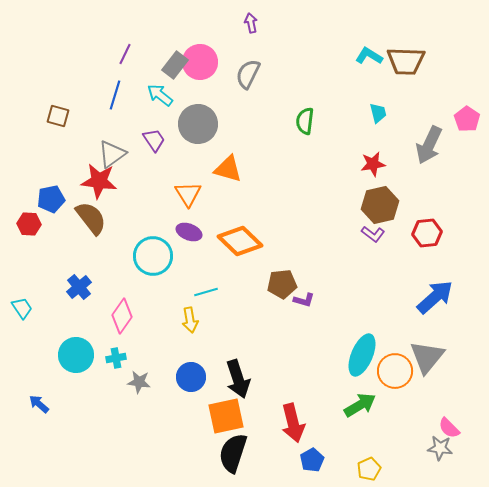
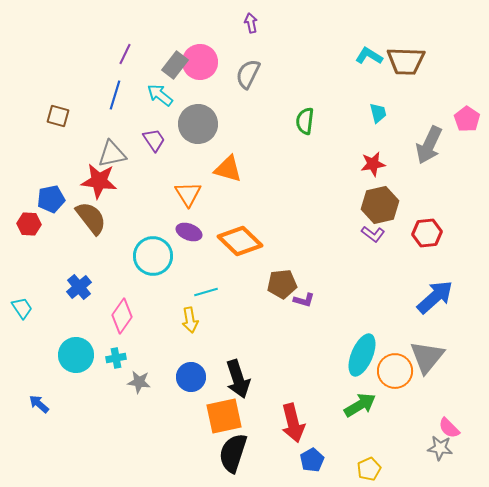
gray triangle at (112, 154): rotated 24 degrees clockwise
orange square at (226, 416): moved 2 px left
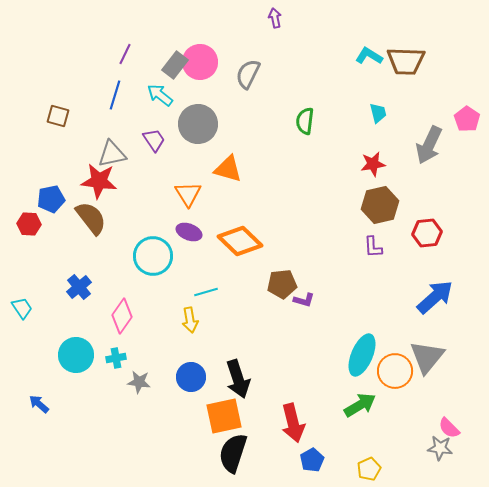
purple arrow at (251, 23): moved 24 px right, 5 px up
purple L-shape at (373, 234): moved 13 px down; rotated 50 degrees clockwise
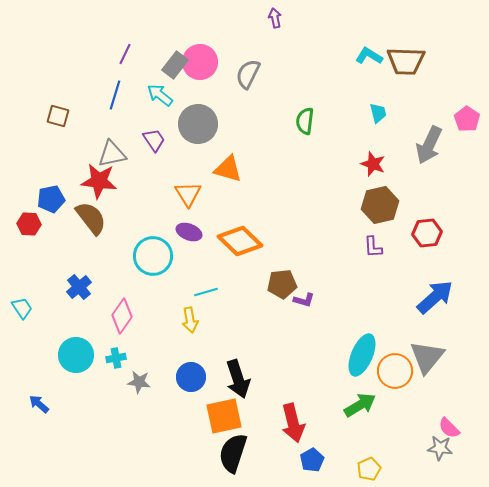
red star at (373, 164): rotated 30 degrees clockwise
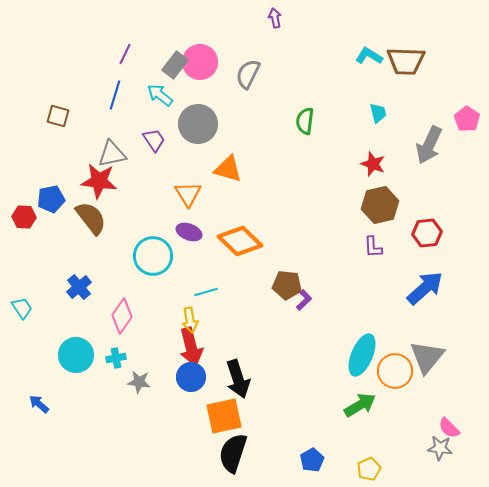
red hexagon at (29, 224): moved 5 px left, 7 px up
brown pentagon at (282, 284): moved 5 px right, 1 px down; rotated 12 degrees clockwise
blue arrow at (435, 297): moved 10 px left, 9 px up
purple L-shape at (304, 300): rotated 60 degrees counterclockwise
red arrow at (293, 423): moved 102 px left, 76 px up
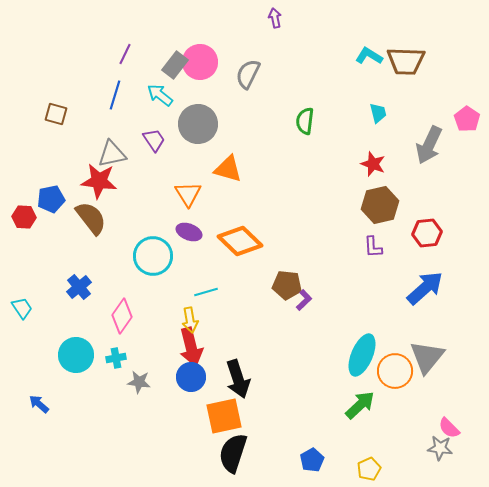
brown square at (58, 116): moved 2 px left, 2 px up
green arrow at (360, 405): rotated 12 degrees counterclockwise
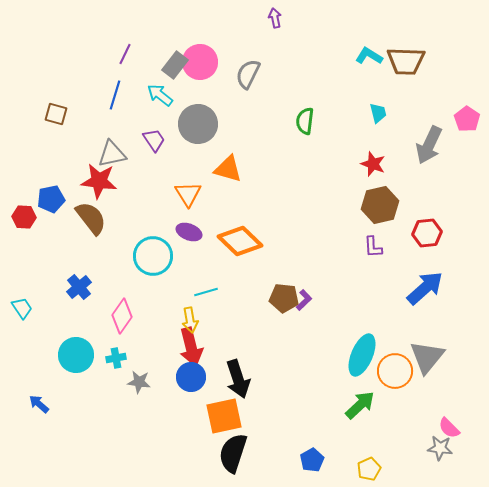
brown pentagon at (287, 285): moved 3 px left, 13 px down
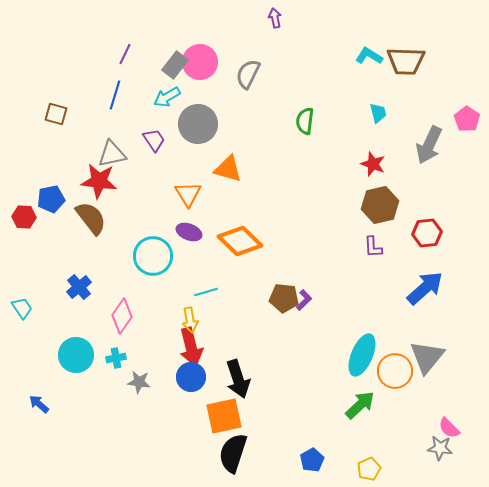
cyan arrow at (160, 95): moved 7 px right, 2 px down; rotated 68 degrees counterclockwise
